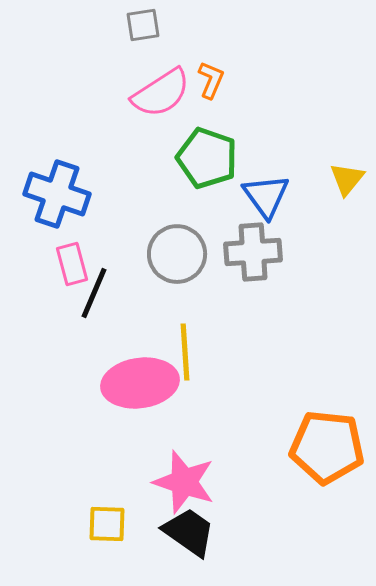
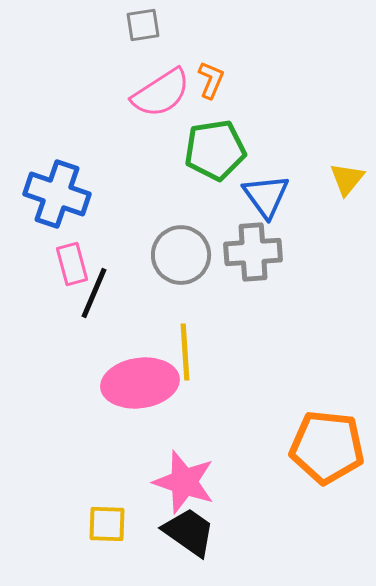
green pentagon: moved 8 px right, 8 px up; rotated 28 degrees counterclockwise
gray circle: moved 4 px right, 1 px down
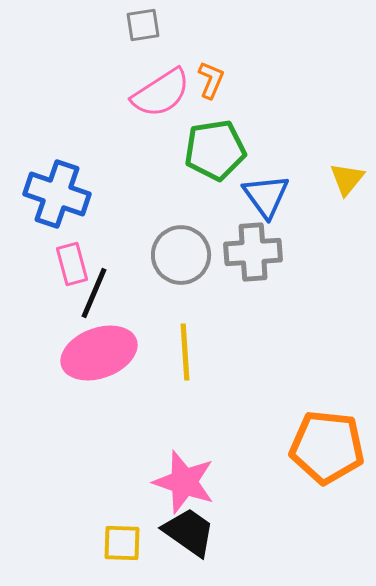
pink ellipse: moved 41 px left, 30 px up; rotated 12 degrees counterclockwise
yellow square: moved 15 px right, 19 px down
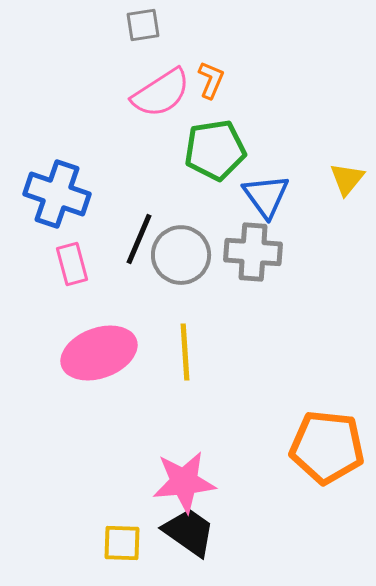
gray cross: rotated 8 degrees clockwise
black line: moved 45 px right, 54 px up
pink star: rotated 24 degrees counterclockwise
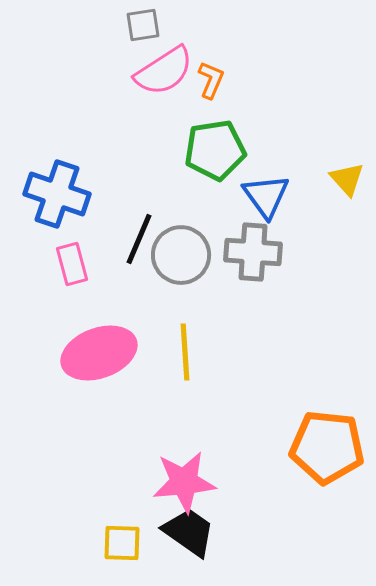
pink semicircle: moved 3 px right, 22 px up
yellow triangle: rotated 21 degrees counterclockwise
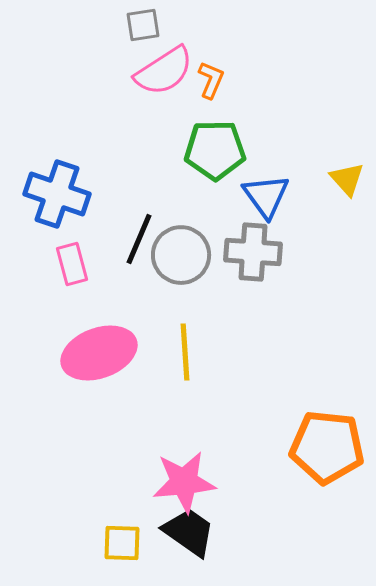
green pentagon: rotated 8 degrees clockwise
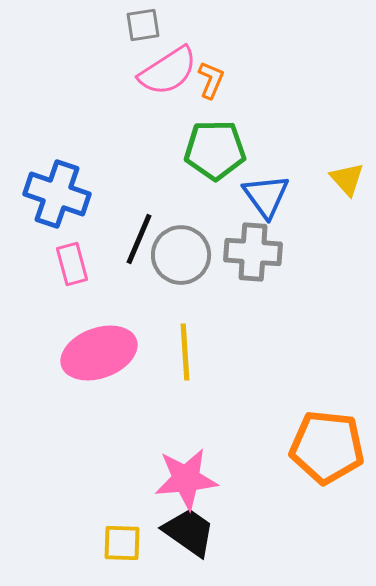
pink semicircle: moved 4 px right
pink star: moved 2 px right, 3 px up
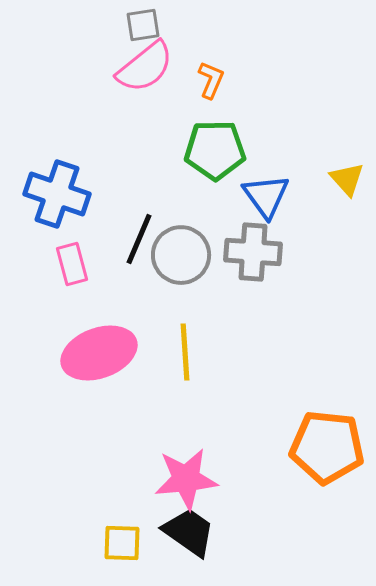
pink semicircle: moved 23 px left, 4 px up; rotated 6 degrees counterclockwise
